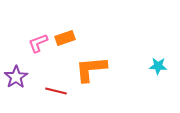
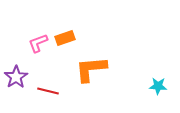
cyan star: moved 20 px down
red line: moved 8 px left
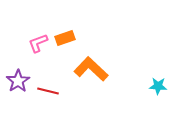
orange L-shape: rotated 48 degrees clockwise
purple star: moved 2 px right, 4 px down
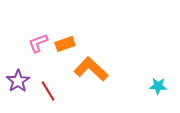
orange rectangle: moved 6 px down
red line: rotated 45 degrees clockwise
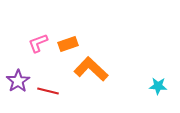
orange rectangle: moved 3 px right
red line: rotated 45 degrees counterclockwise
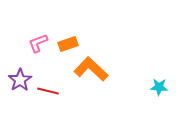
purple star: moved 2 px right, 1 px up
cyan star: moved 1 px right, 1 px down
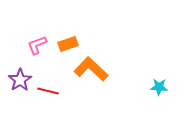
pink L-shape: moved 1 px left, 2 px down
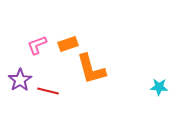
orange L-shape: rotated 148 degrees counterclockwise
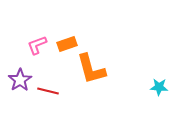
orange rectangle: moved 1 px left
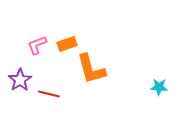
red line: moved 1 px right, 3 px down
